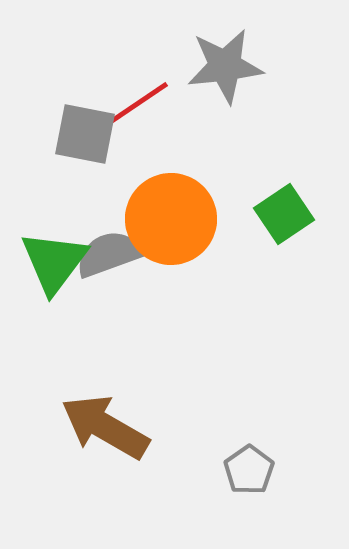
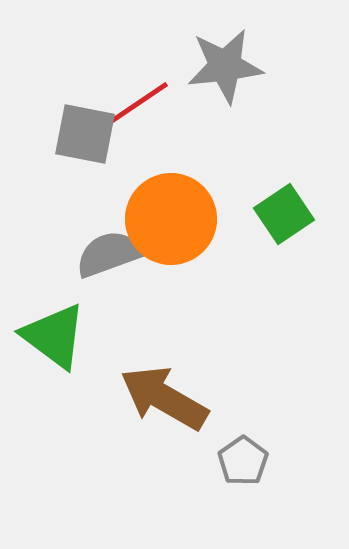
green triangle: moved 74 px down; rotated 30 degrees counterclockwise
brown arrow: moved 59 px right, 29 px up
gray pentagon: moved 6 px left, 9 px up
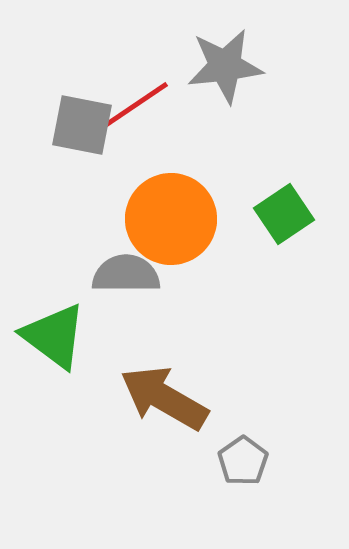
gray square: moved 3 px left, 9 px up
gray semicircle: moved 17 px right, 20 px down; rotated 20 degrees clockwise
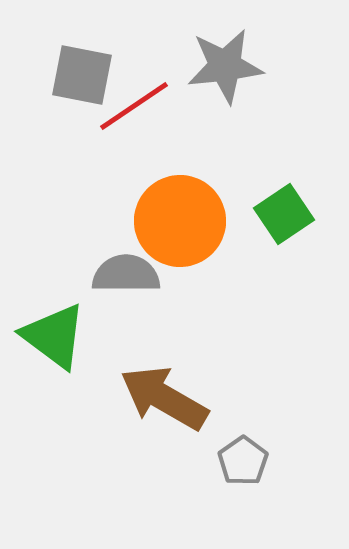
gray square: moved 50 px up
orange circle: moved 9 px right, 2 px down
